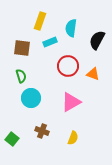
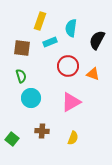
brown cross: rotated 16 degrees counterclockwise
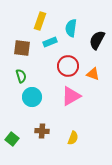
cyan circle: moved 1 px right, 1 px up
pink triangle: moved 6 px up
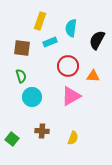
orange triangle: moved 2 px down; rotated 16 degrees counterclockwise
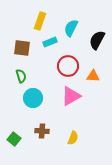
cyan semicircle: rotated 18 degrees clockwise
cyan circle: moved 1 px right, 1 px down
green square: moved 2 px right
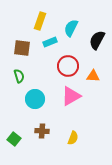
green semicircle: moved 2 px left
cyan circle: moved 2 px right, 1 px down
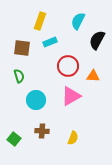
cyan semicircle: moved 7 px right, 7 px up
cyan circle: moved 1 px right, 1 px down
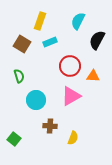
brown square: moved 4 px up; rotated 24 degrees clockwise
red circle: moved 2 px right
brown cross: moved 8 px right, 5 px up
